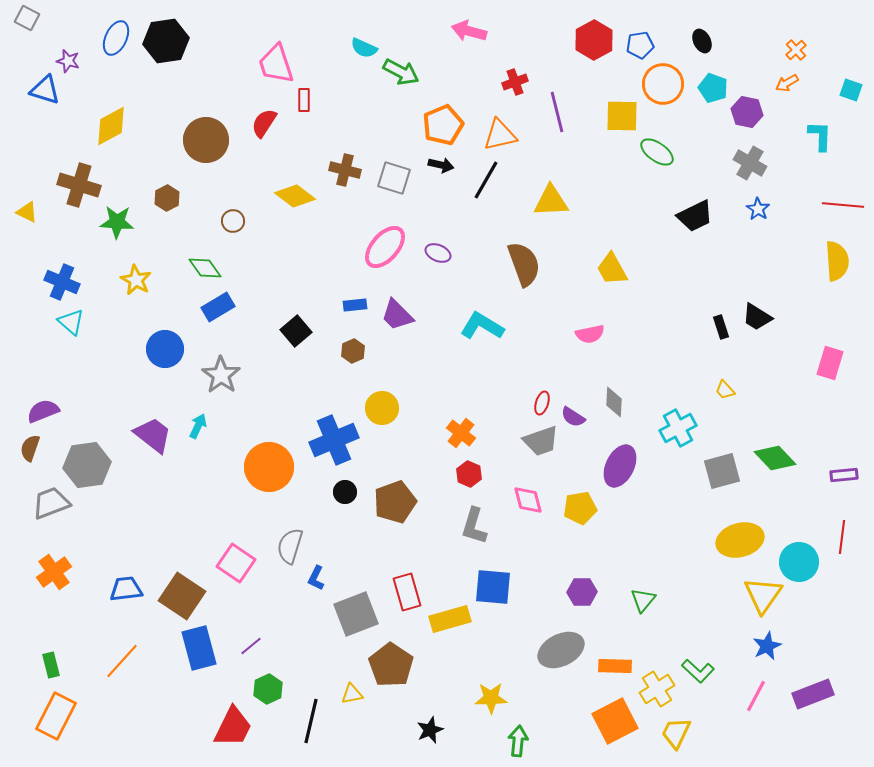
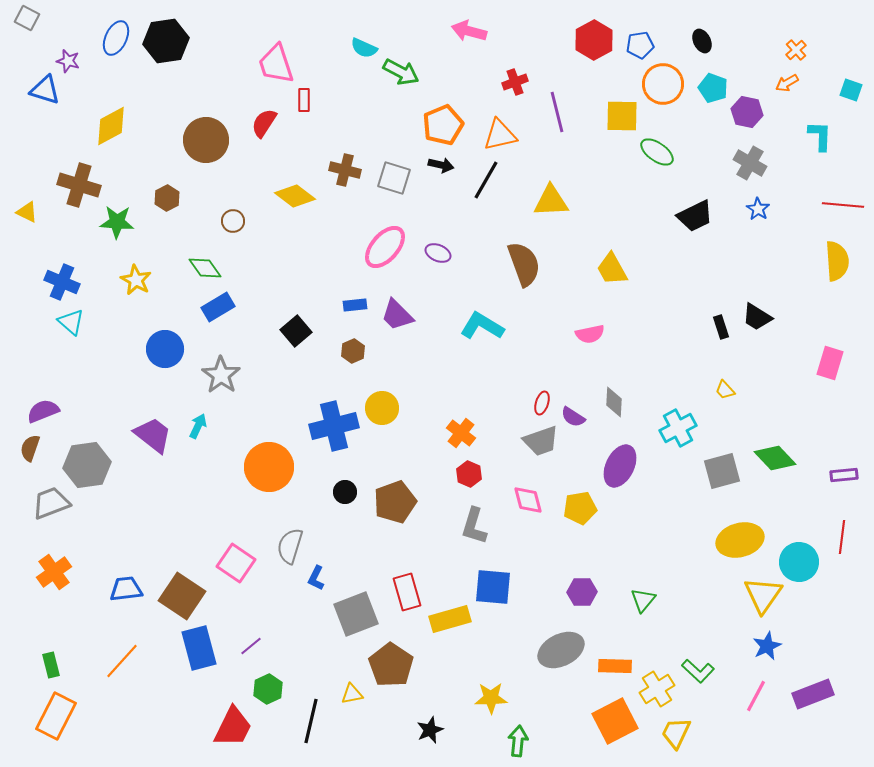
blue cross at (334, 440): moved 14 px up; rotated 9 degrees clockwise
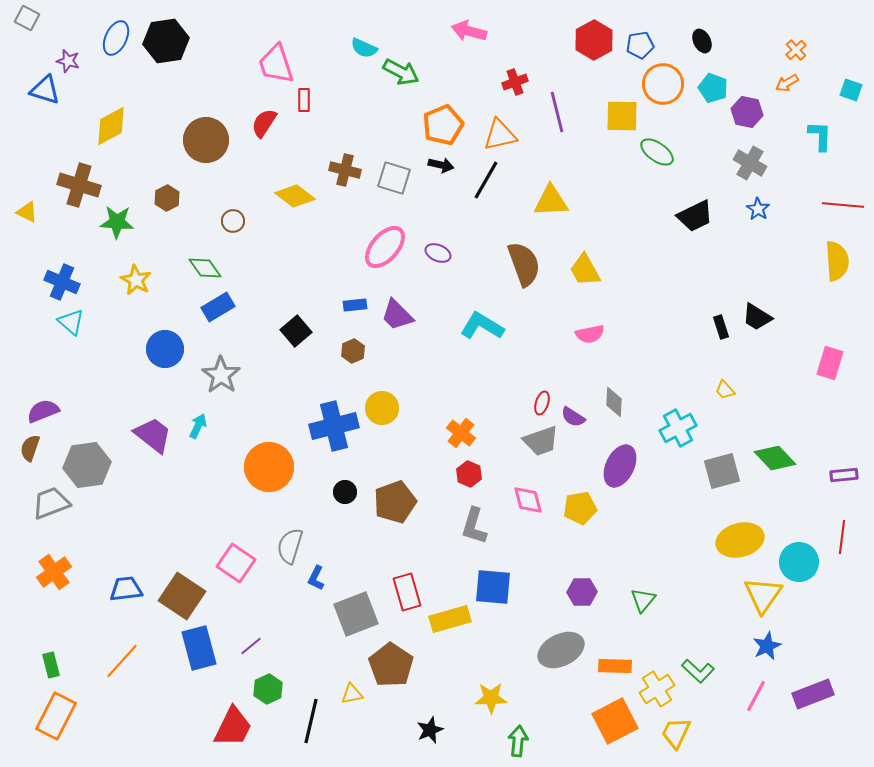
yellow trapezoid at (612, 269): moved 27 px left, 1 px down
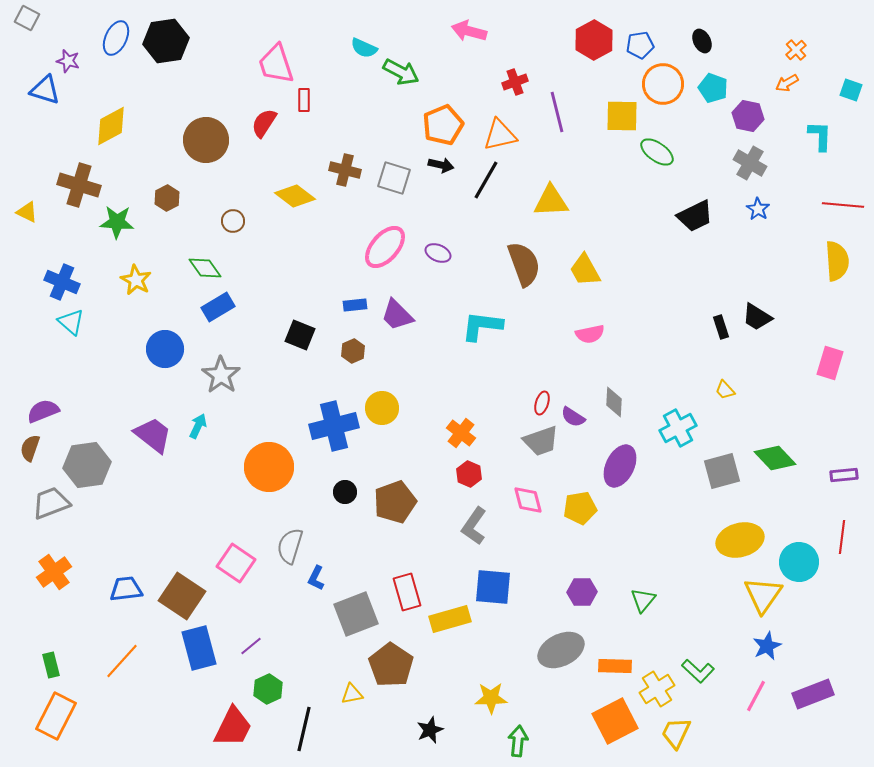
purple hexagon at (747, 112): moved 1 px right, 4 px down
cyan L-shape at (482, 326): rotated 24 degrees counterclockwise
black square at (296, 331): moved 4 px right, 4 px down; rotated 28 degrees counterclockwise
gray L-shape at (474, 526): rotated 18 degrees clockwise
black line at (311, 721): moved 7 px left, 8 px down
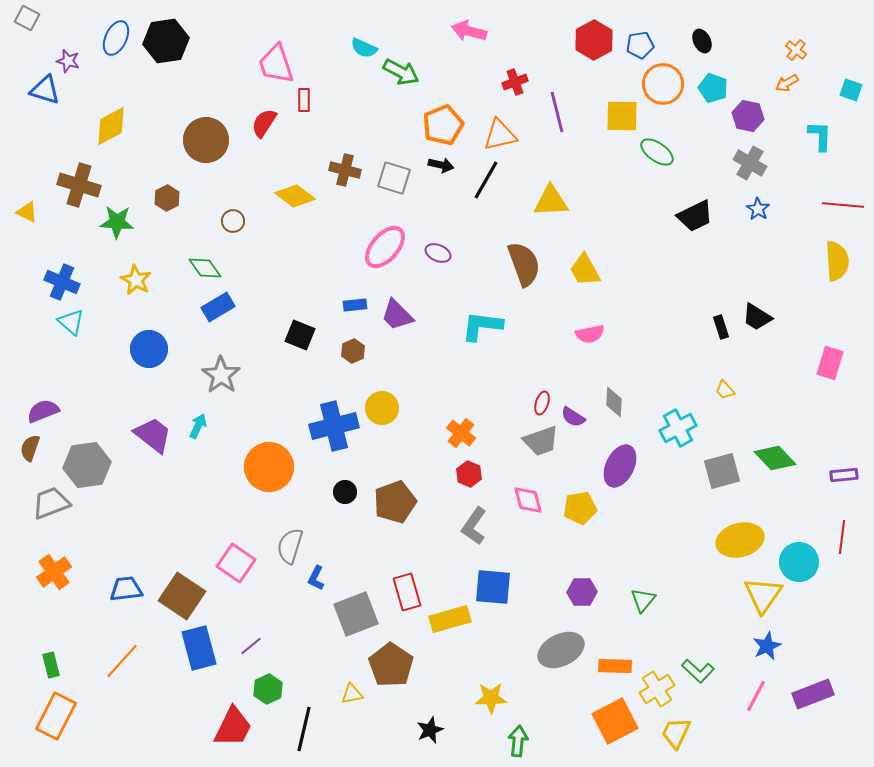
orange cross at (796, 50): rotated 10 degrees counterclockwise
blue circle at (165, 349): moved 16 px left
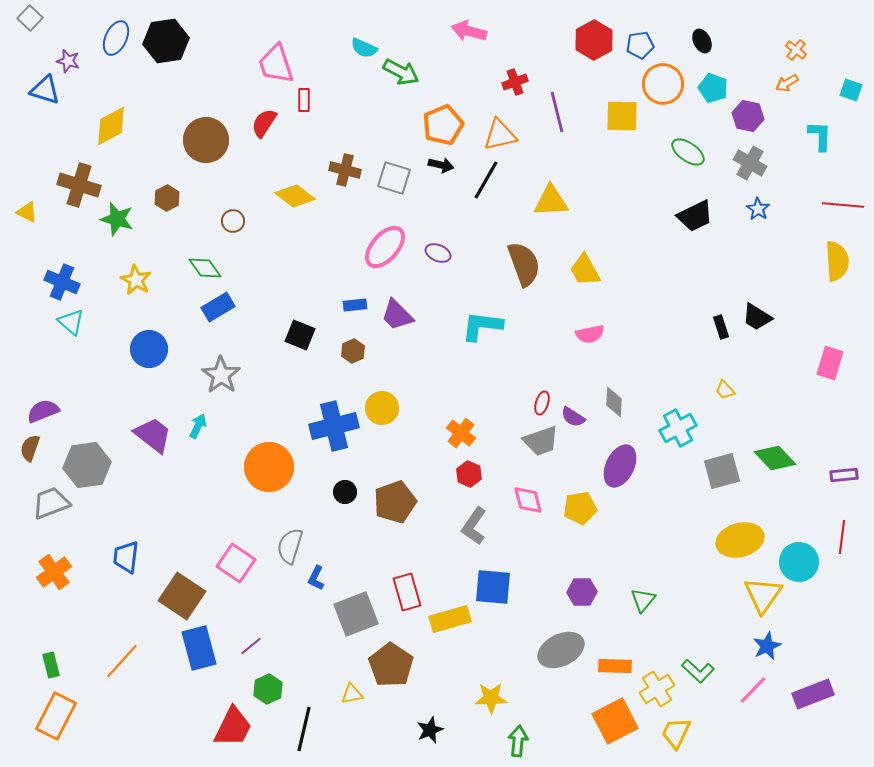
gray square at (27, 18): moved 3 px right; rotated 15 degrees clockwise
green ellipse at (657, 152): moved 31 px right
green star at (117, 222): moved 3 px up; rotated 12 degrees clockwise
blue trapezoid at (126, 589): moved 32 px up; rotated 76 degrees counterclockwise
pink line at (756, 696): moved 3 px left, 6 px up; rotated 16 degrees clockwise
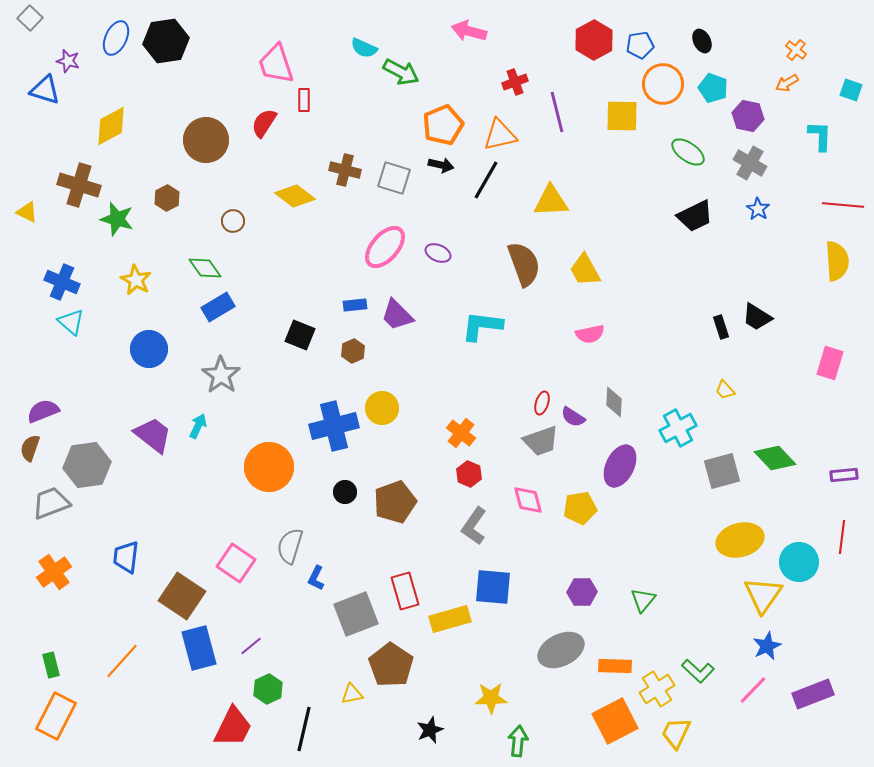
red rectangle at (407, 592): moved 2 px left, 1 px up
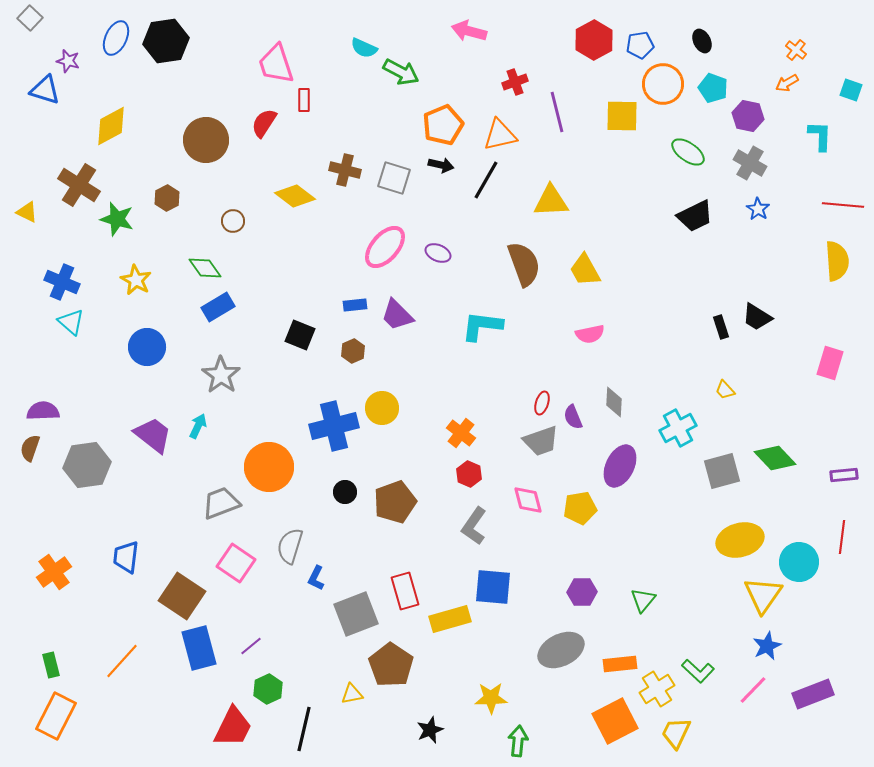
brown cross at (79, 185): rotated 15 degrees clockwise
blue circle at (149, 349): moved 2 px left, 2 px up
purple semicircle at (43, 411): rotated 20 degrees clockwise
purple semicircle at (573, 417): rotated 35 degrees clockwise
gray trapezoid at (51, 503): moved 170 px right
orange rectangle at (615, 666): moved 5 px right, 2 px up; rotated 8 degrees counterclockwise
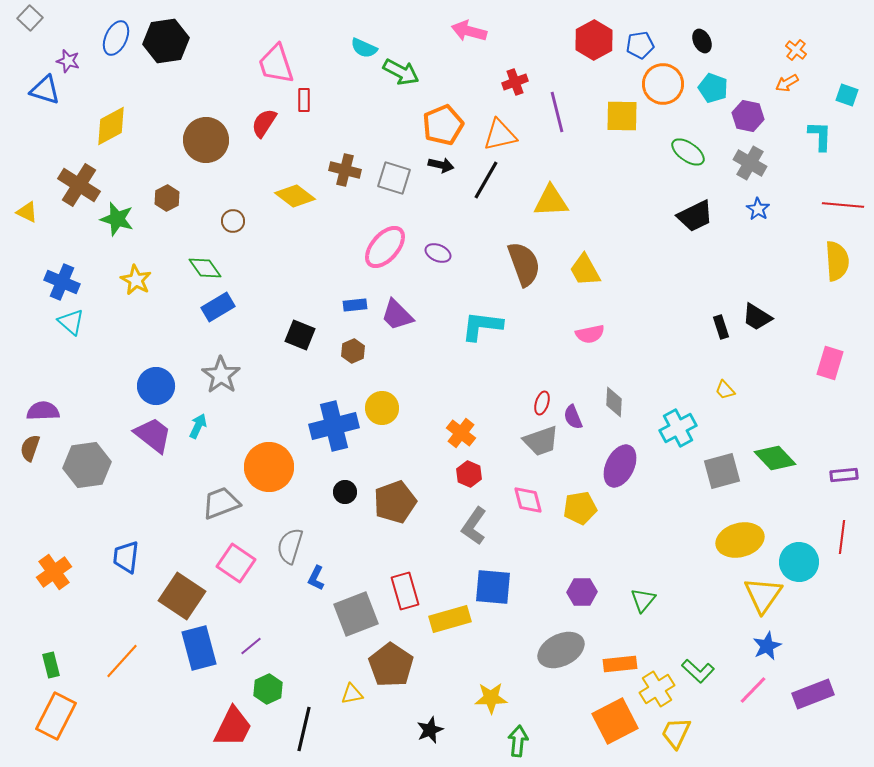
cyan square at (851, 90): moved 4 px left, 5 px down
blue circle at (147, 347): moved 9 px right, 39 px down
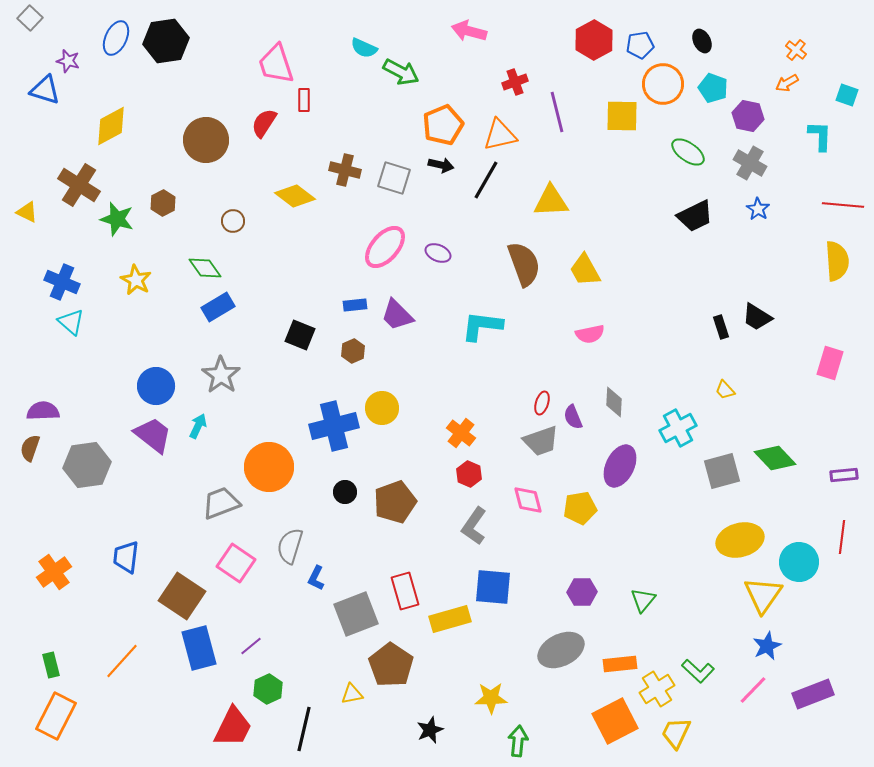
brown hexagon at (167, 198): moved 4 px left, 5 px down
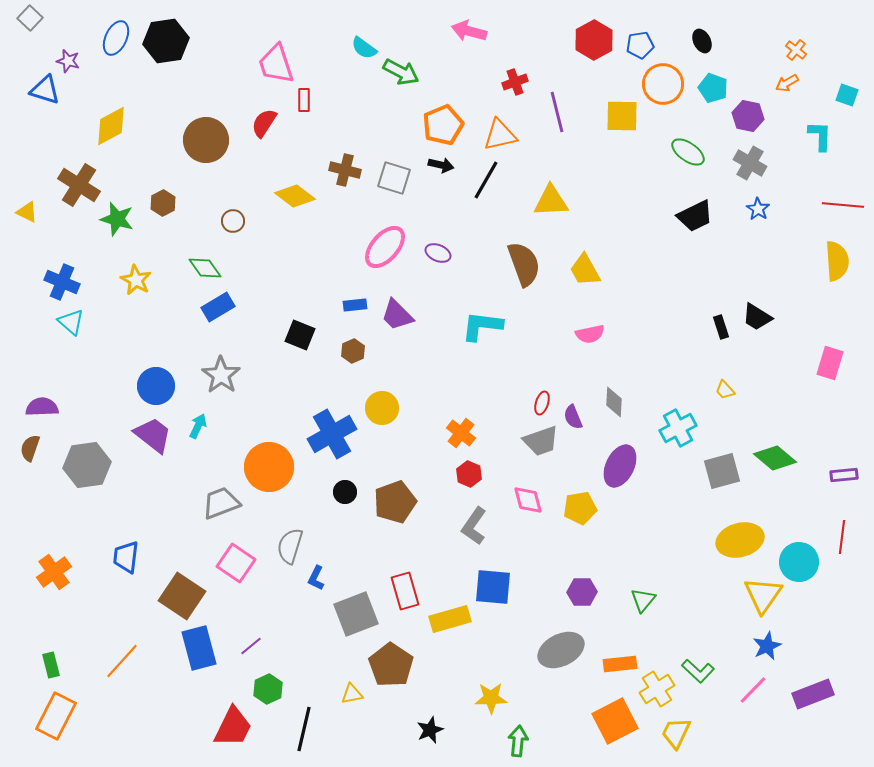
cyan semicircle at (364, 48): rotated 12 degrees clockwise
purple semicircle at (43, 411): moved 1 px left, 4 px up
blue cross at (334, 426): moved 2 px left, 8 px down; rotated 15 degrees counterclockwise
green diamond at (775, 458): rotated 6 degrees counterclockwise
